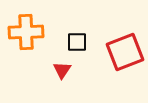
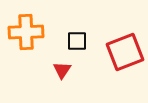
black square: moved 1 px up
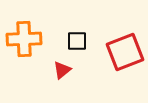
orange cross: moved 2 px left, 7 px down
red triangle: rotated 18 degrees clockwise
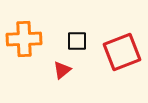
red square: moved 3 px left
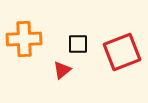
black square: moved 1 px right, 3 px down
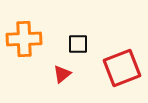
red square: moved 16 px down
red triangle: moved 4 px down
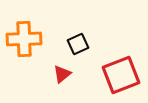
black square: rotated 25 degrees counterclockwise
red square: moved 1 px left, 7 px down
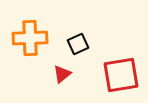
orange cross: moved 6 px right, 1 px up
red square: rotated 12 degrees clockwise
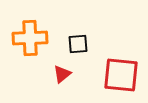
black square: rotated 20 degrees clockwise
red square: rotated 15 degrees clockwise
